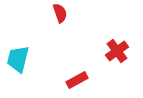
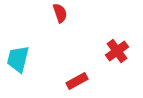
red rectangle: moved 1 px down
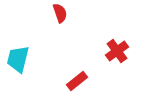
red rectangle: rotated 10 degrees counterclockwise
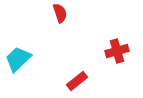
red cross: rotated 20 degrees clockwise
cyan trapezoid: rotated 32 degrees clockwise
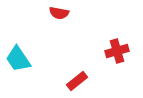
red semicircle: moved 1 px left; rotated 120 degrees clockwise
cyan trapezoid: rotated 80 degrees counterclockwise
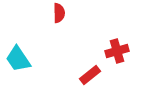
red semicircle: rotated 102 degrees counterclockwise
red rectangle: moved 13 px right, 6 px up
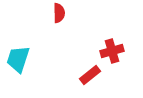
red cross: moved 5 px left
cyan trapezoid: rotated 52 degrees clockwise
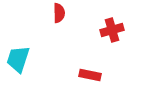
red cross: moved 21 px up
red rectangle: rotated 50 degrees clockwise
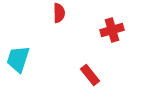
red rectangle: rotated 40 degrees clockwise
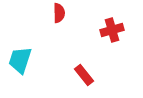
cyan trapezoid: moved 2 px right, 1 px down
red rectangle: moved 6 px left
